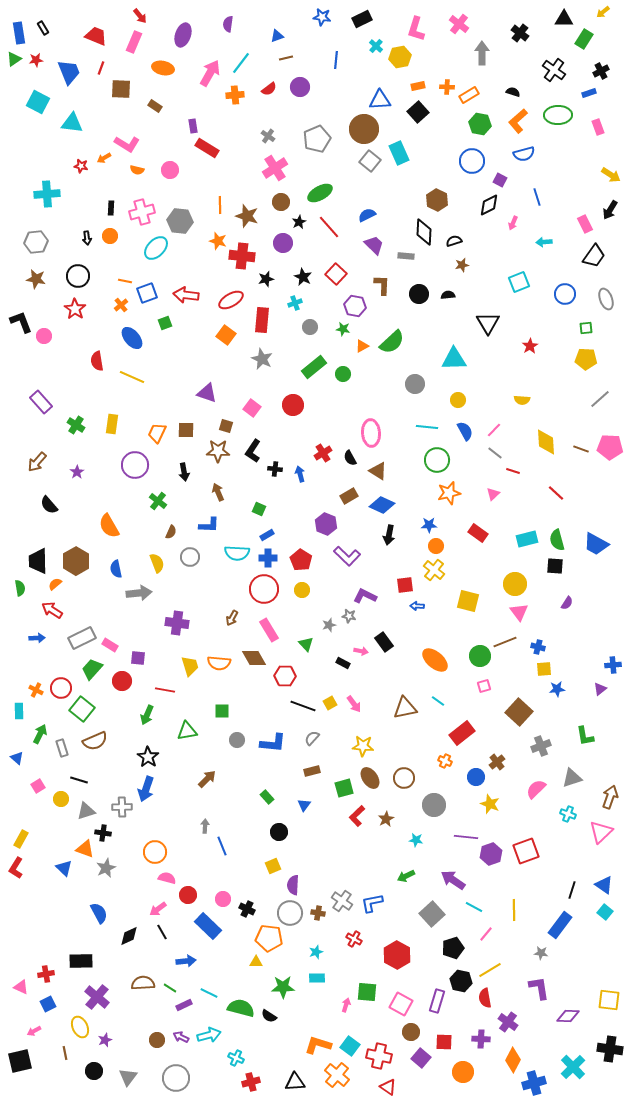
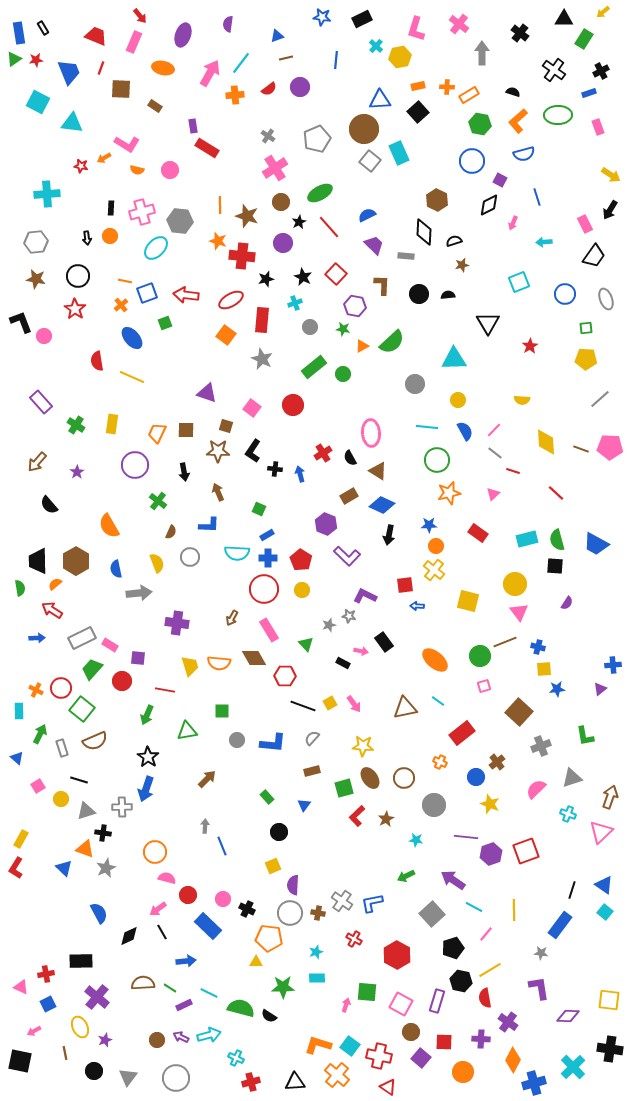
orange cross at (445, 761): moved 5 px left, 1 px down
black square at (20, 1061): rotated 25 degrees clockwise
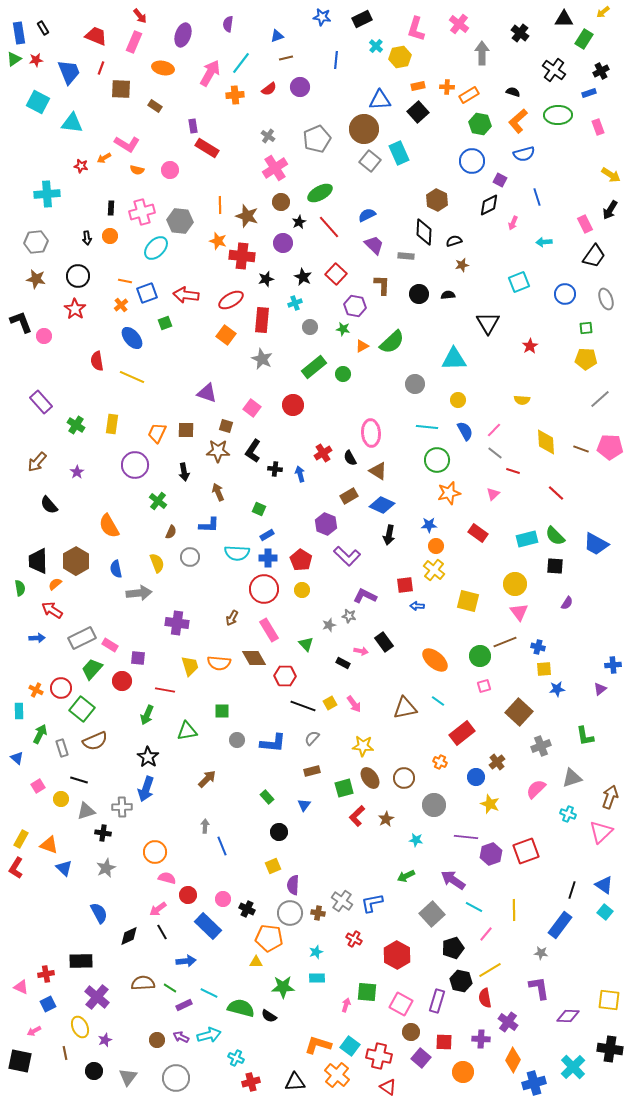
green semicircle at (557, 540): moved 2 px left, 4 px up; rotated 30 degrees counterclockwise
orange triangle at (85, 849): moved 36 px left, 4 px up
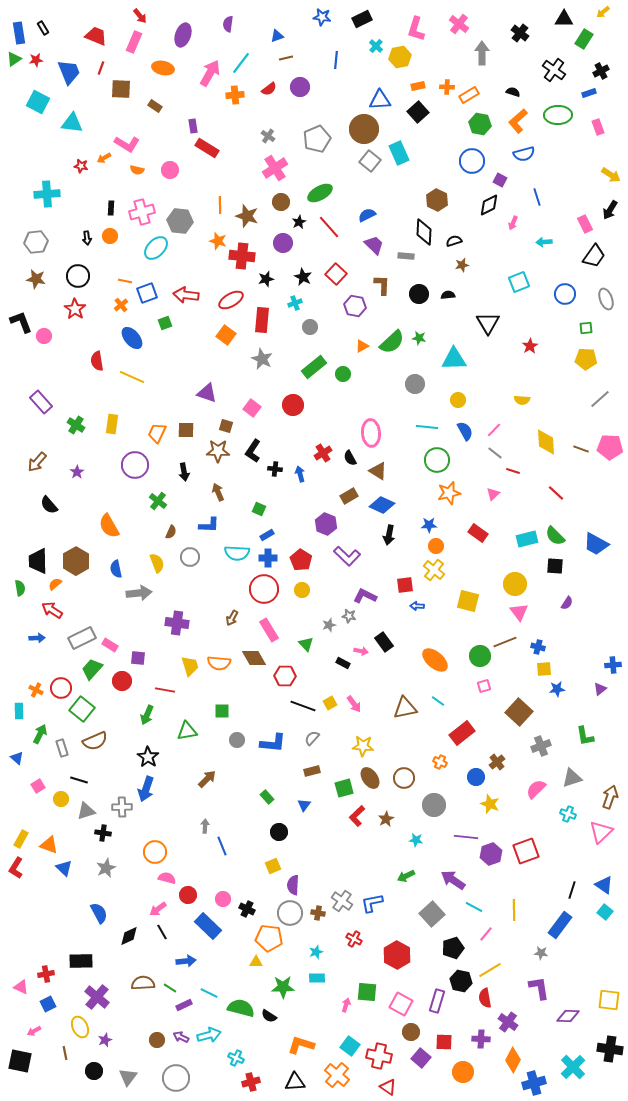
green star at (343, 329): moved 76 px right, 9 px down
orange L-shape at (318, 1045): moved 17 px left
